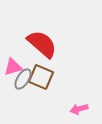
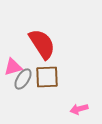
red semicircle: rotated 16 degrees clockwise
brown square: moved 6 px right; rotated 25 degrees counterclockwise
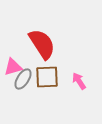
pink arrow: moved 28 px up; rotated 72 degrees clockwise
